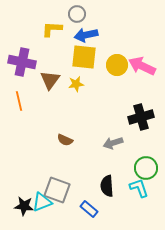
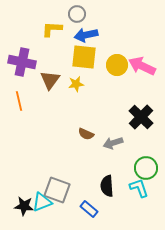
black cross: rotated 30 degrees counterclockwise
brown semicircle: moved 21 px right, 6 px up
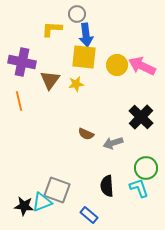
blue arrow: rotated 85 degrees counterclockwise
blue rectangle: moved 6 px down
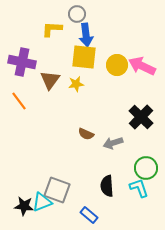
orange line: rotated 24 degrees counterclockwise
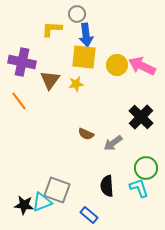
gray arrow: rotated 18 degrees counterclockwise
black star: moved 1 px up
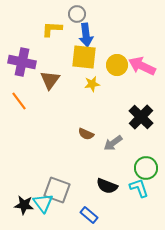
yellow star: moved 16 px right
black semicircle: rotated 65 degrees counterclockwise
cyan triangle: moved 1 px right, 1 px down; rotated 45 degrees counterclockwise
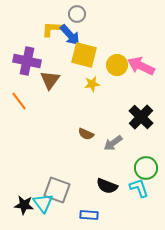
blue arrow: moved 16 px left; rotated 35 degrees counterclockwise
yellow square: moved 2 px up; rotated 8 degrees clockwise
purple cross: moved 5 px right, 1 px up
pink arrow: moved 1 px left
blue rectangle: rotated 36 degrees counterclockwise
